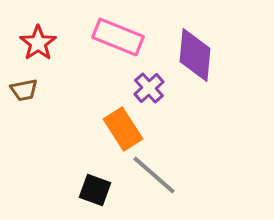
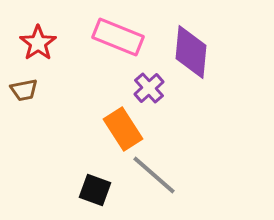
purple diamond: moved 4 px left, 3 px up
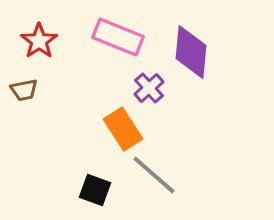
red star: moved 1 px right, 2 px up
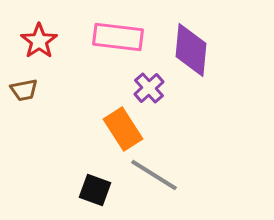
pink rectangle: rotated 15 degrees counterclockwise
purple diamond: moved 2 px up
gray line: rotated 9 degrees counterclockwise
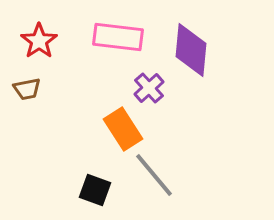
brown trapezoid: moved 3 px right, 1 px up
gray line: rotated 18 degrees clockwise
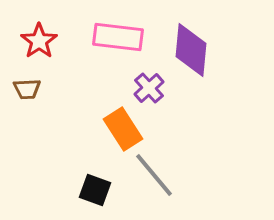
brown trapezoid: rotated 8 degrees clockwise
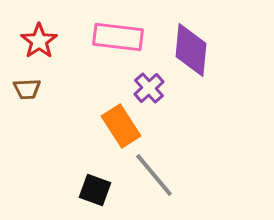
orange rectangle: moved 2 px left, 3 px up
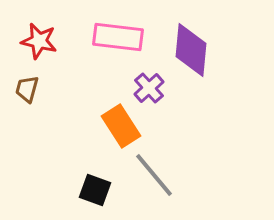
red star: rotated 24 degrees counterclockwise
brown trapezoid: rotated 108 degrees clockwise
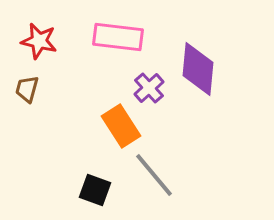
purple diamond: moved 7 px right, 19 px down
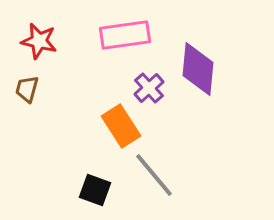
pink rectangle: moved 7 px right, 2 px up; rotated 15 degrees counterclockwise
